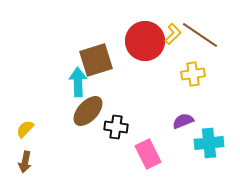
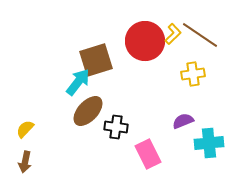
cyan arrow: rotated 40 degrees clockwise
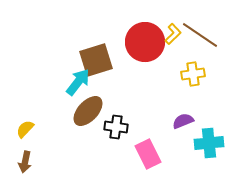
red circle: moved 1 px down
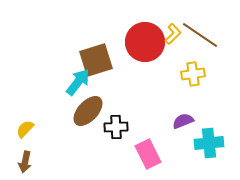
black cross: rotated 10 degrees counterclockwise
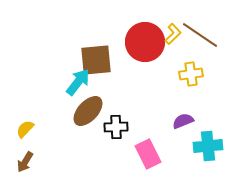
brown square: rotated 12 degrees clockwise
yellow cross: moved 2 px left
cyan cross: moved 1 px left, 3 px down
brown arrow: rotated 20 degrees clockwise
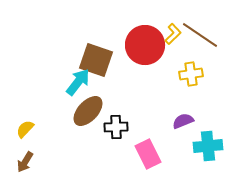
red circle: moved 3 px down
brown square: rotated 24 degrees clockwise
